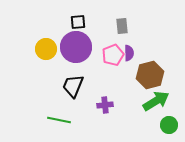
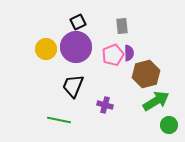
black square: rotated 21 degrees counterclockwise
brown hexagon: moved 4 px left, 1 px up
purple cross: rotated 21 degrees clockwise
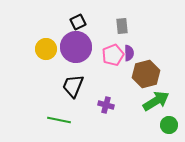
purple cross: moved 1 px right
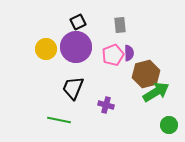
gray rectangle: moved 2 px left, 1 px up
black trapezoid: moved 2 px down
green arrow: moved 9 px up
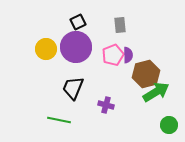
purple semicircle: moved 1 px left, 2 px down
